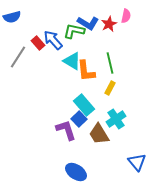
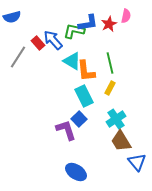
blue L-shape: rotated 40 degrees counterclockwise
cyan rectangle: moved 9 px up; rotated 15 degrees clockwise
brown trapezoid: moved 22 px right, 7 px down
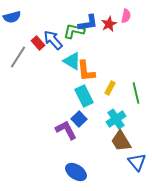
green line: moved 26 px right, 30 px down
purple L-shape: rotated 10 degrees counterclockwise
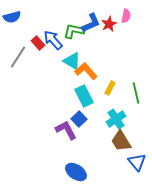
blue L-shape: moved 3 px right; rotated 15 degrees counterclockwise
orange L-shape: rotated 145 degrees clockwise
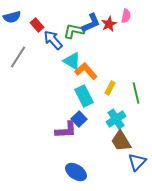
red rectangle: moved 1 px left, 18 px up
purple L-shape: rotated 115 degrees clockwise
blue triangle: rotated 24 degrees clockwise
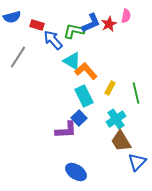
red rectangle: rotated 32 degrees counterclockwise
blue square: moved 1 px up
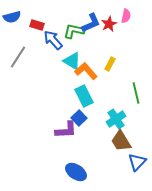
yellow rectangle: moved 24 px up
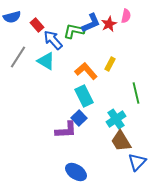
red rectangle: rotated 32 degrees clockwise
cyan triangle: moved 26 px left
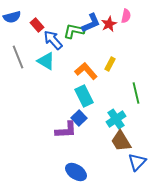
gray line: rotated 55 degrees counterclockwise
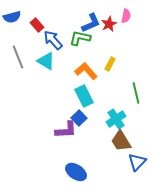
green L-shape: moved 6 px right, 7 px down
